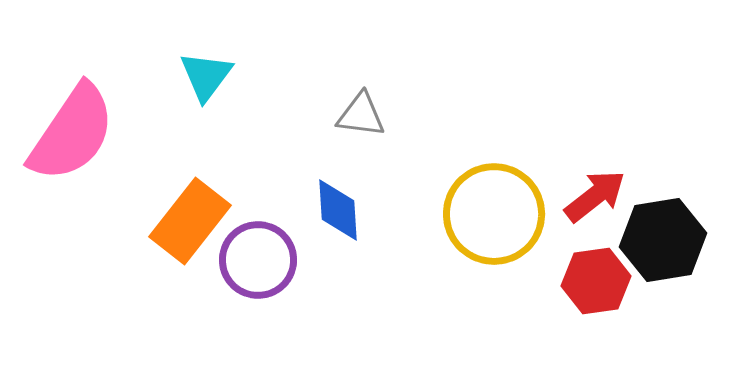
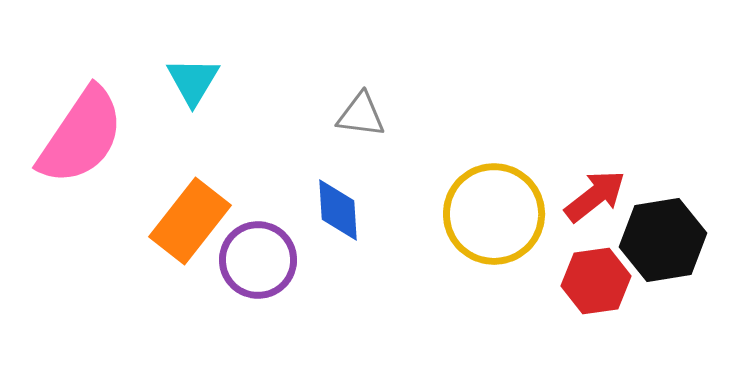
cyan triangle: moved 13 px left, 5 px down; rotated 6 degrees counterclockwise
pink semicircle: moved 9 px right, 3 px down
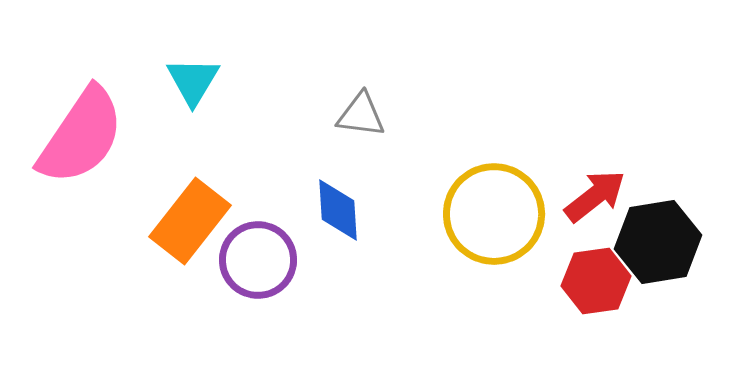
black hexagon: moved 5 px left, 2 px down
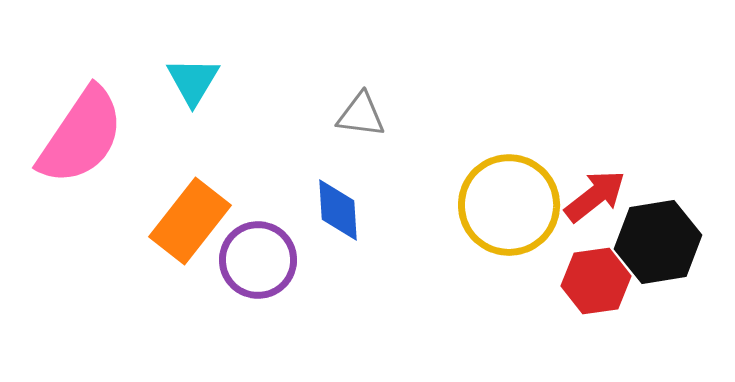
yellow circle: moved 15 px right, 9 px up
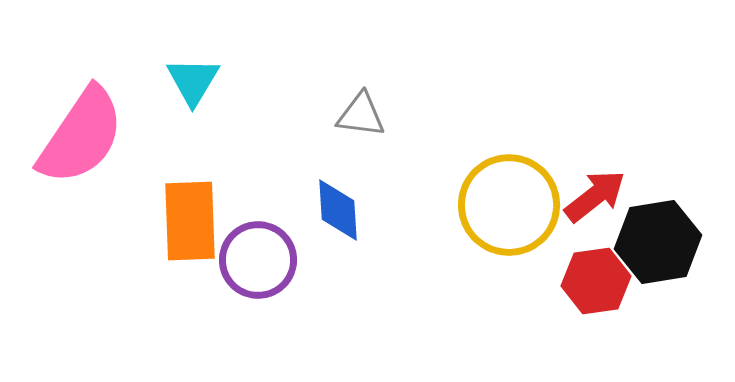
orange rectangle: rotated 40 degrees counterclockwise
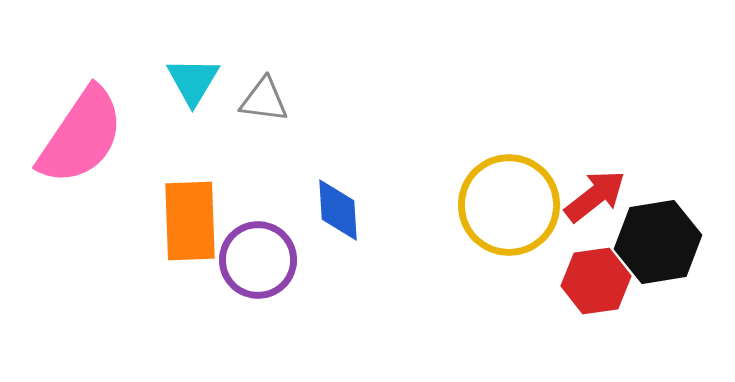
gray triangle: moved 97 px left, 15 px up
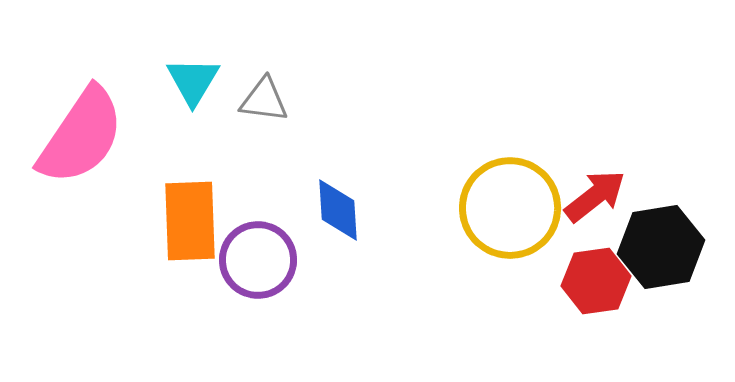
yellow circle: moved 1 px right, 3 px down
black hexagon: moved 3 px right, 5 px down
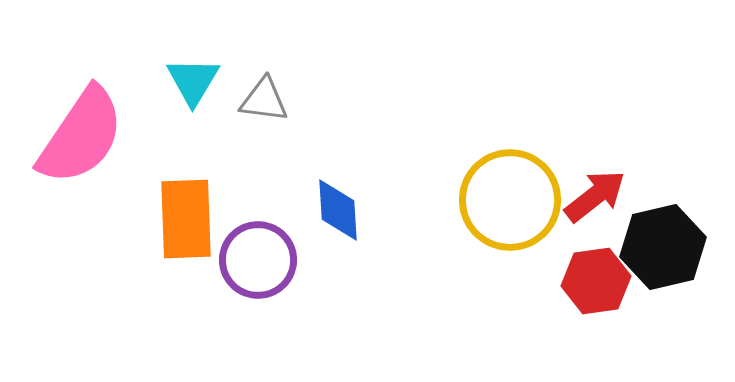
yellow circle: moved 8 px up
orange rectangle: moved 4 px left, 2 px up
black hexagon: moved 2 px right; rotated 4 degrees counterclockwise
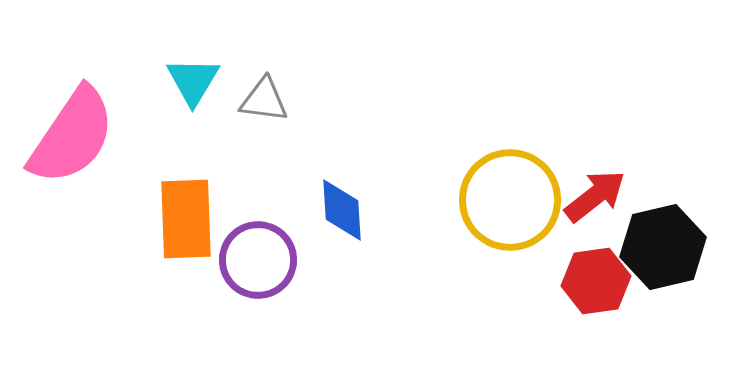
pink semicircle: moved 9 px left
blue diamond: moved 4 px right
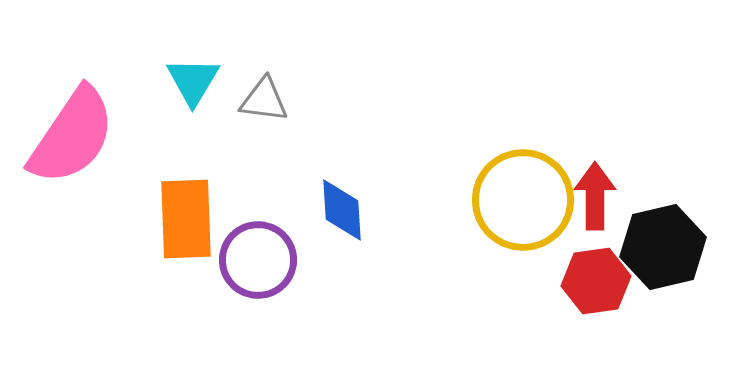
red arrow: rotated 52 degrees counterclockwise
yellow circle: moved 13 px right
